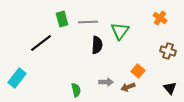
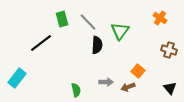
gray line: rotated 48 degrees clockwise
brown cross: moved 1 px right, 1 px up
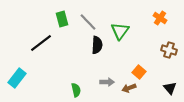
orange square: moved 1 px right, 1 px down
gray arrow: moved 1 px right
brown arrow: moved 1 px right, 1 px down
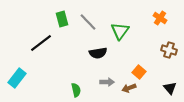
black semicircle: moved 1 px right, 8 px down; rotated 78 degrees clockwise
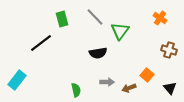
gray line: moved 7 px right, 5 px up
orange square: moved 8 px right, 3 px down
cyan rectangle: moved 2 px down
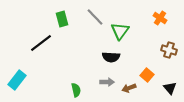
black semicircle: moved 13 px right, 4 px down; rotated 12 degrees clockwise
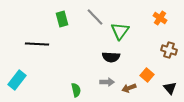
black line: moved 4 px left, 1 px down; rotated 40 degrees clockwise
